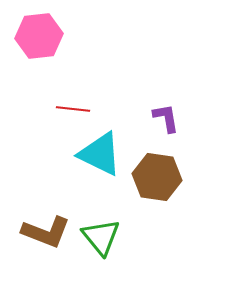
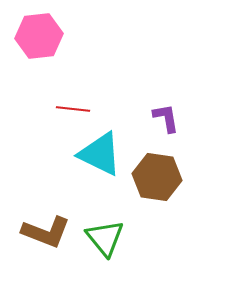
green triangle: moved 4 px right, 1 px down
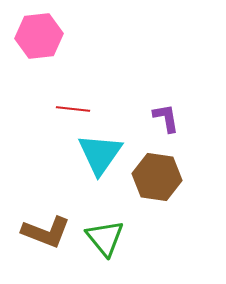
cyan triangle: rotated 39 degrees clockwise
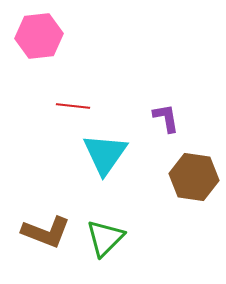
red line: moved 3 px up
cyan triangle: moved 5 px right
brown hexagon: moved 37 px right
green triangle: rotated 24 degrees clockwise
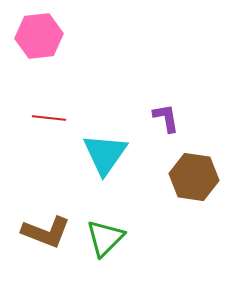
red line: moved 24 px left, 12 px down
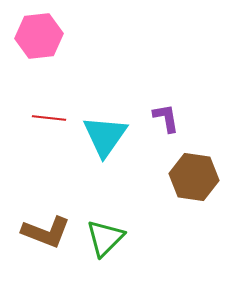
cyan triangle: moved 18 px up
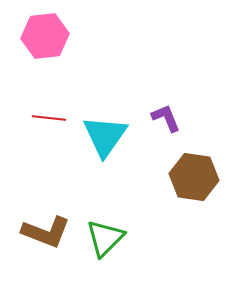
pink hexagon: moved 6 px right
purple L-shape: rotated 12 degrees counterclockwise
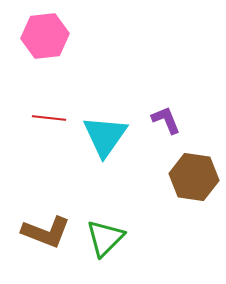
purple L-shape: moved 2 px down
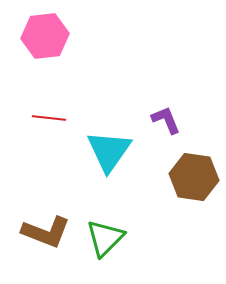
cyan triangle: moved 4 px right, 15 px down
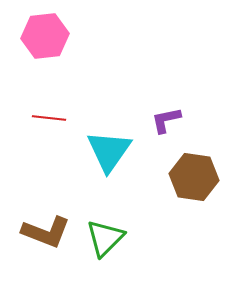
purple L-shape: rotated 80 degrees counterclockwise
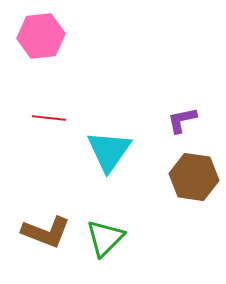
pink hexagon: moved 4 px left
purple L-shape: moved 16 px right
